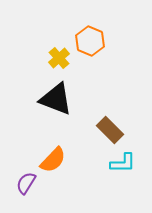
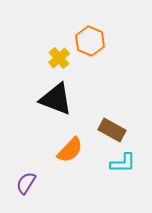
brown rectangle: moved 2 px right; rotated 16 degrees counterclockwise
orange semicircle: moved 17 px right, 10 px up
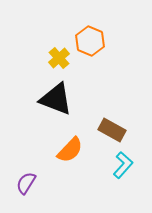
cyan L-shape: moved 2 px down; rotated 48 degrees counterclockwise
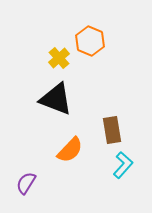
brown rectangle: rotated 52 degrees clockwise
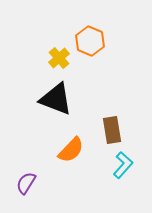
orange semicircle: moved 1 px right
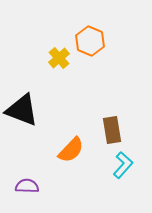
black triangle: moved 34 px left, 11 px down
purple semicircle: moved 1 px right, 3 px down; rotated 60 degrees clockwise
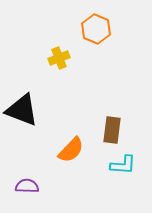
orange hexagon: moved 6 px right, 12 px up
yellow cross: rotated 20 degrees clockwise
brown rectangle: rotated 16 degrees clockwise
cyan L-shape: rotated 52 degrees clockwise
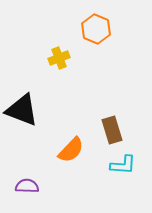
brown rectangle: rotated 24 degrees counterclockwise
